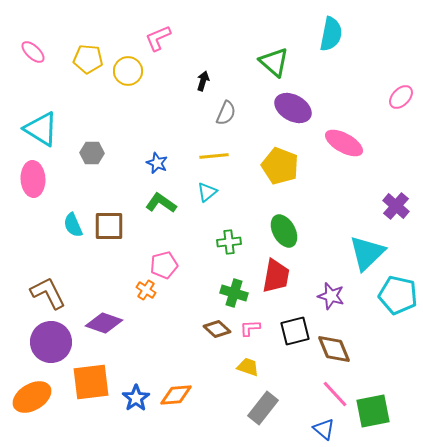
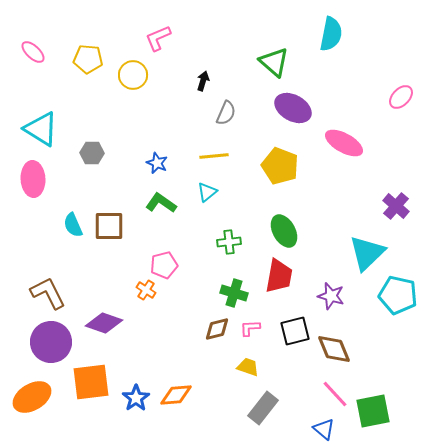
yellow circle at (128, 71): moved 5 px right, 4 px down
red trapezoid at (276, 276): moved 3 px right
brown diamond at (217, 329): rotated 56 degrees counterclockwise
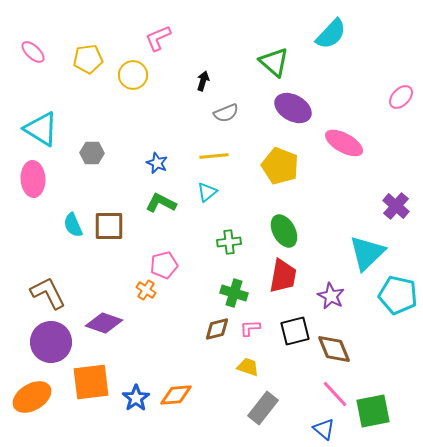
cyan semicircle at (331, 34): rotated 32 degrees clockwise
yellow pentagon at (88, 59): rotated 12 degrees counterclockwise
gray semicircle at (226, 113): rotated 45 degrees clockwise
green L-shape at (161, 203): rotated 8 degrees counterclockwise
red trapezoid at (279, 276): moved 4 px right
purple star at (331, 296): rotated 12 degrees clockwise
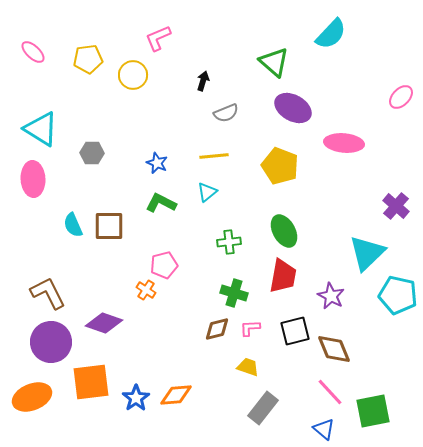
pink ellipse at (344, 143): rotated 24 degrees counterclockwise
pink line at (335, 394): moved 5 px left, 2 px up
orange ellipse at (32, 397): rotated 9 degrees clockwise
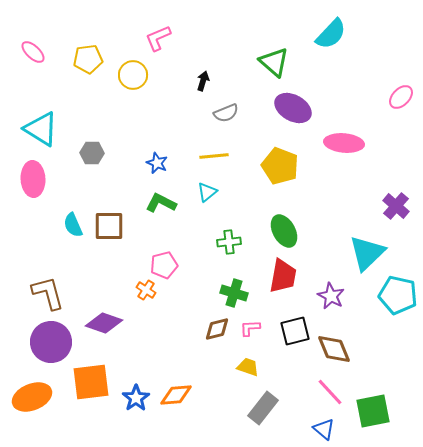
brown L-shape at (48, 293): rotated 12 degrees clockwise
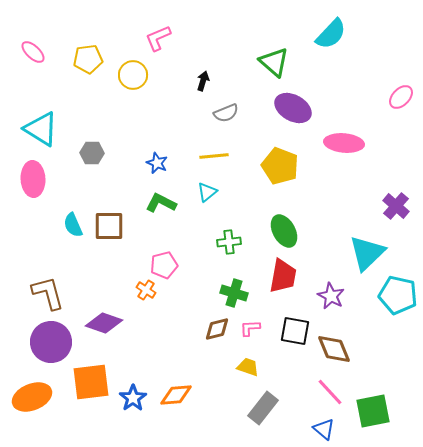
black square at (295, 331): rotated 24 degrees clockwise
blue star at (136, 398): moved 3 px left
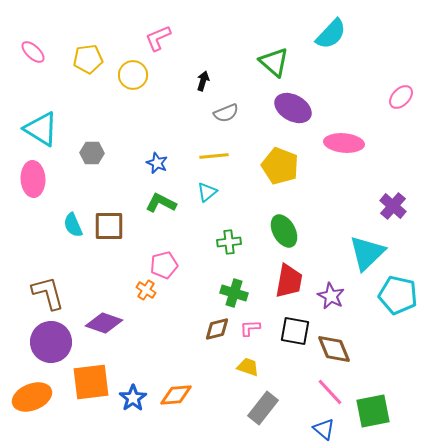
purple cross at (396, 206): moved 3 px left
red trapezoid at (283, 276): moved 6 px right, 5 px down
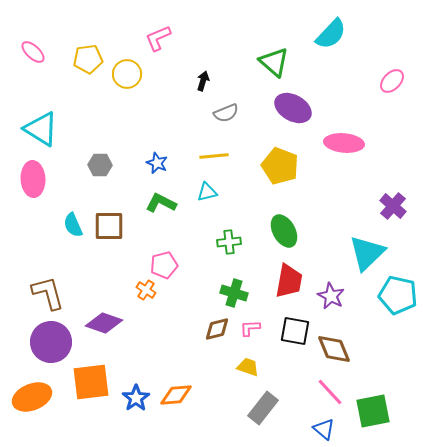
yellow circle at (133, 75): moved 6 px left, 1 px up
pink ellipse at (401, 97): moved 9 px left, 16 px up
gray hexagon at (92, 153): moved 8 px right, 12 px down
cyan triangle at (207, 192): rotated 25 degrees clockwise
blue star at (133, 398): moved 3 px right
